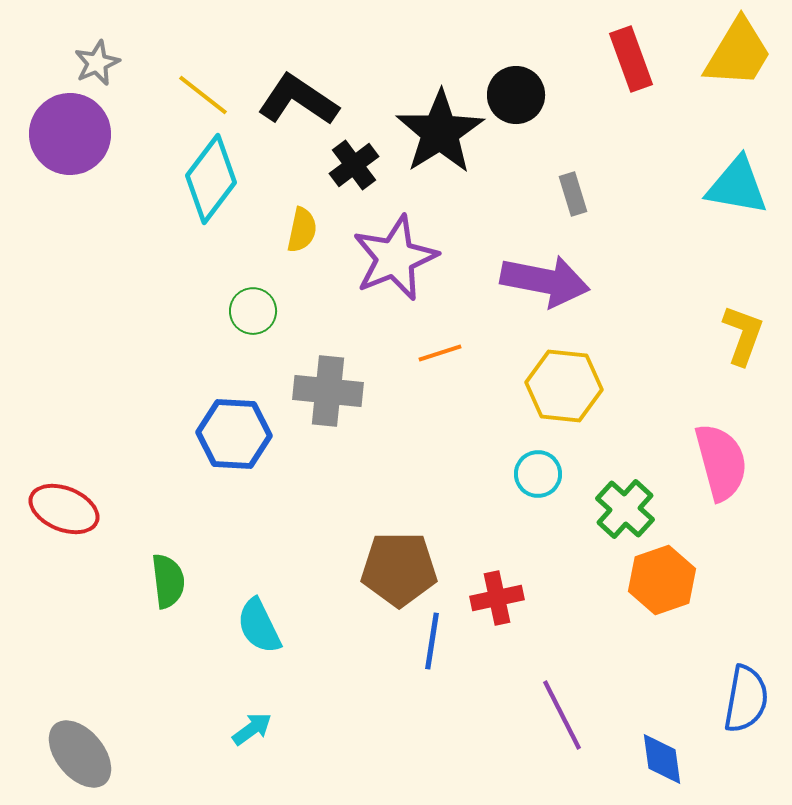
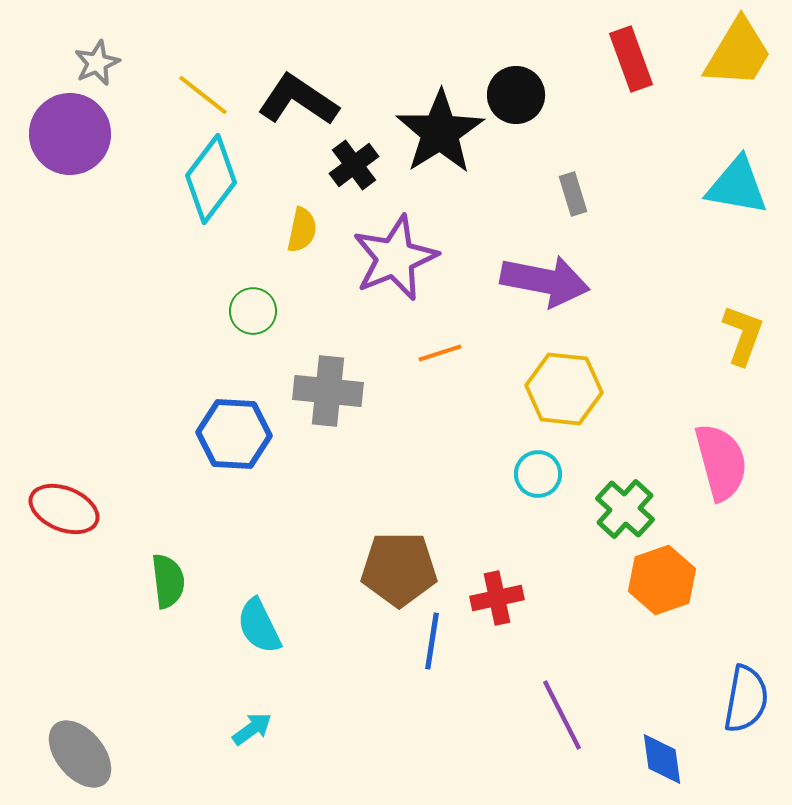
yellow hexagon: moved 3 px down
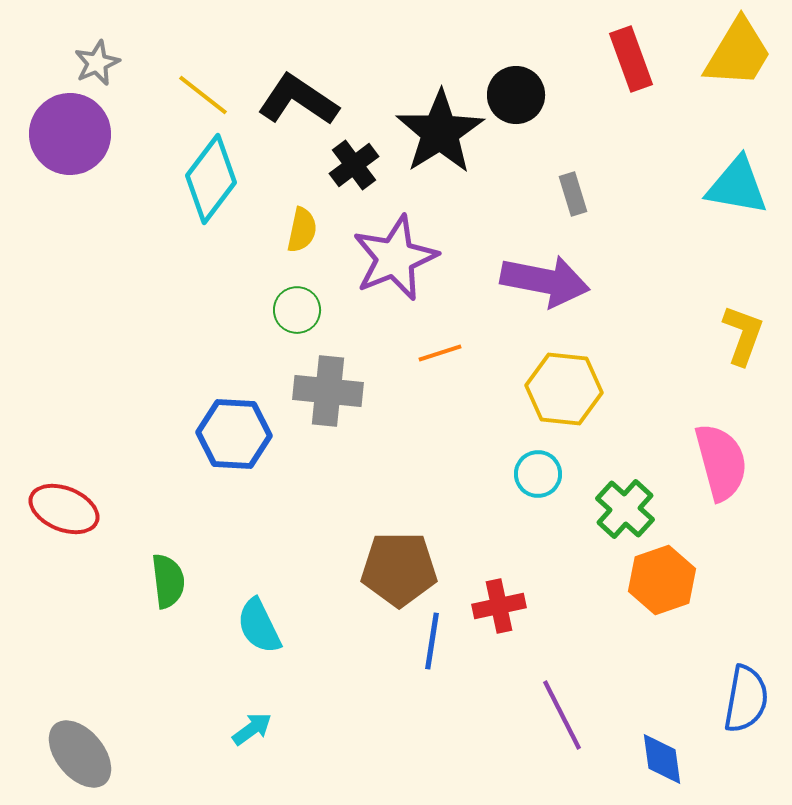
green circle: moved 44 px right, 1 px up
red cross: moved 2 px right, 8 px down
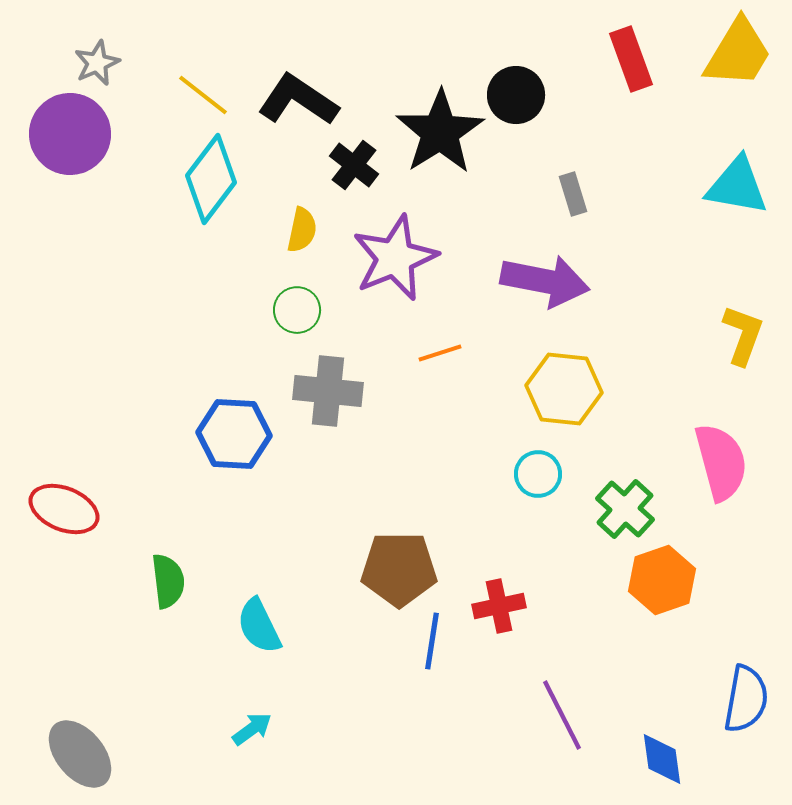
black cross: rotated 15 degrees counterclockwise
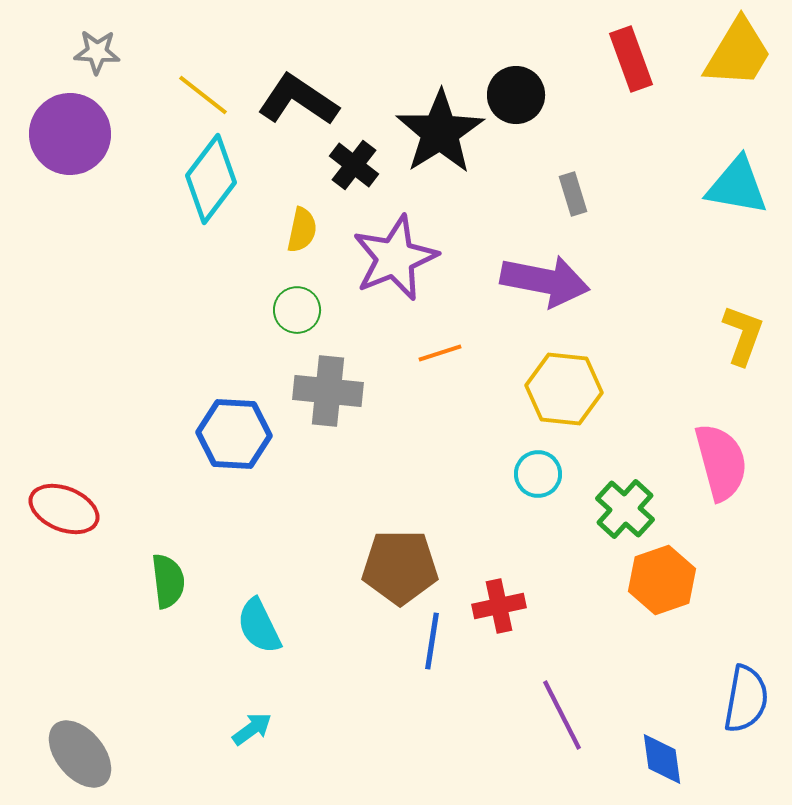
gray star: moved 11 px up; rotated 27 degrees clockwise
brown pentagon: moved 1 px right, 2 px up
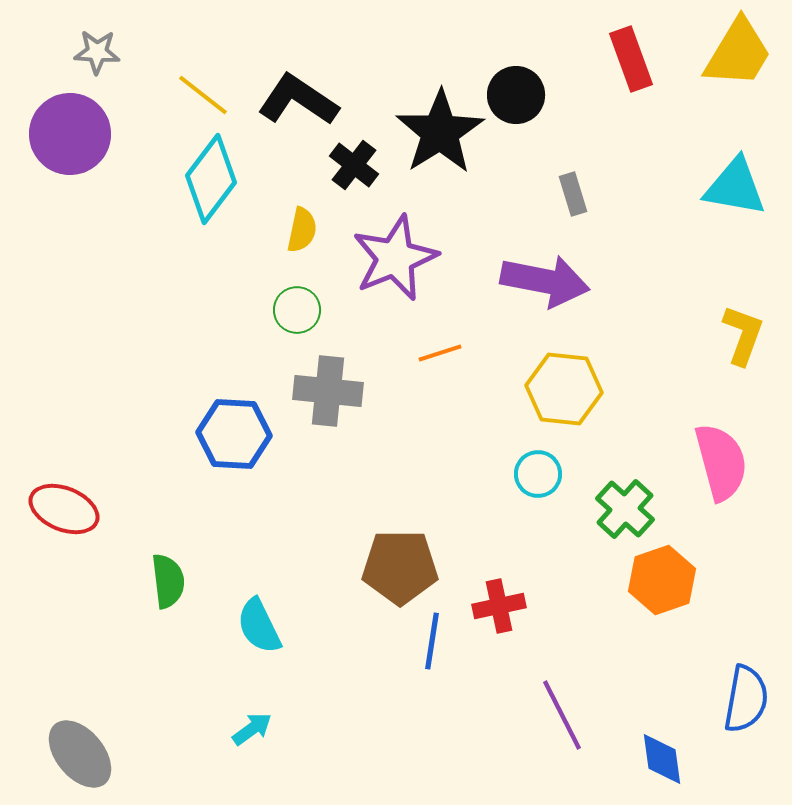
cyan triangle: moved 2 px left, 1 px down
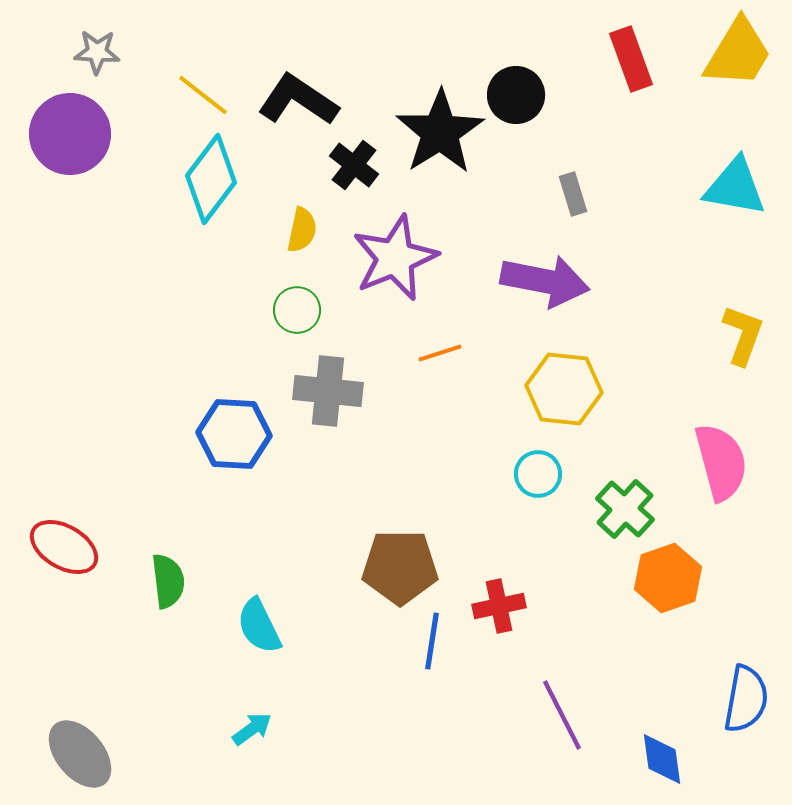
red ellipse: moved 38 px down; rotated 8 degrees clockwise
orange hexagon: moved 6 px right, 2 px up
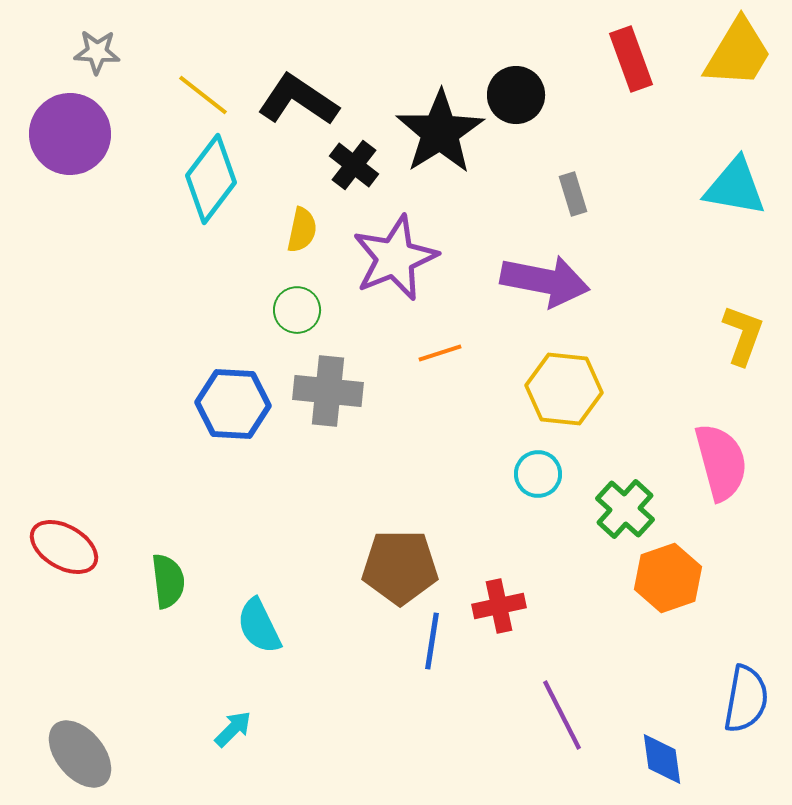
blue hexagon: moved 1 px left, 30 px up
cyan arrow: moved 19 px left; rotated 9 degrees counterclockwise
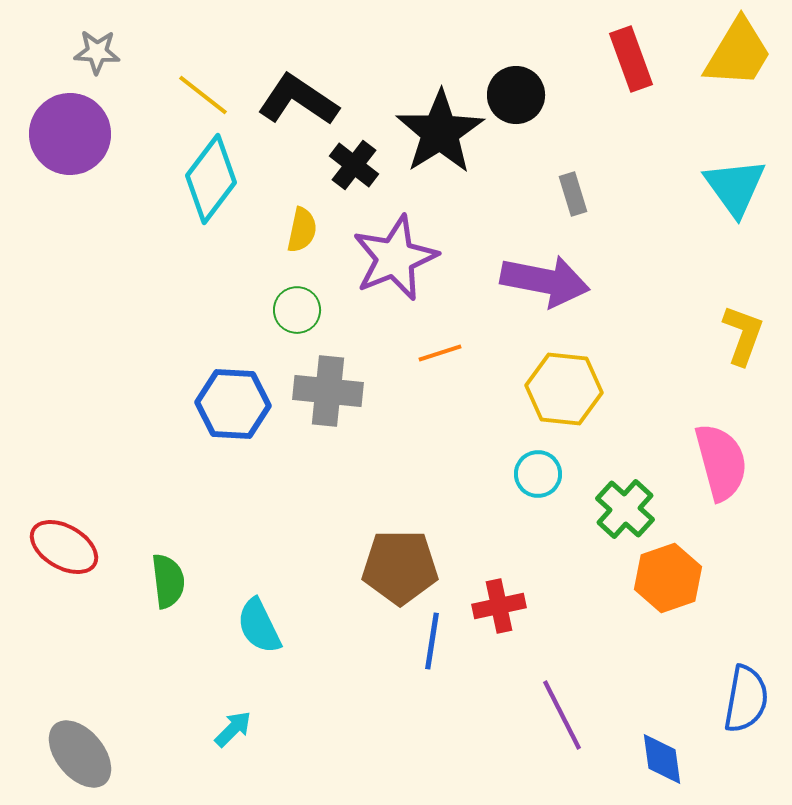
cyan triangle: rotated 44 degrees clockwise
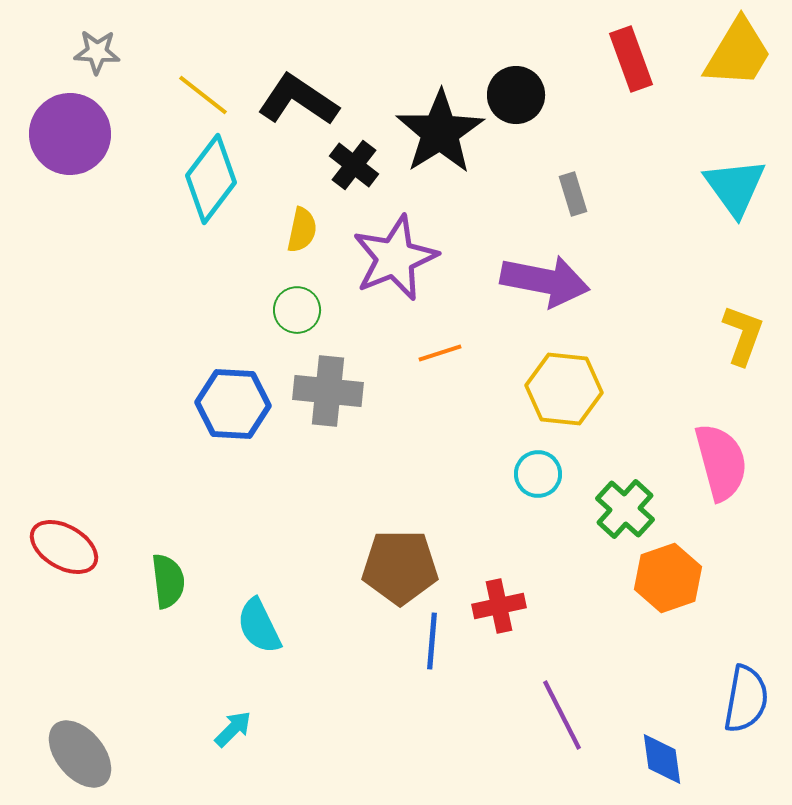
blue line: rotated 4 degrees counterclockwise
